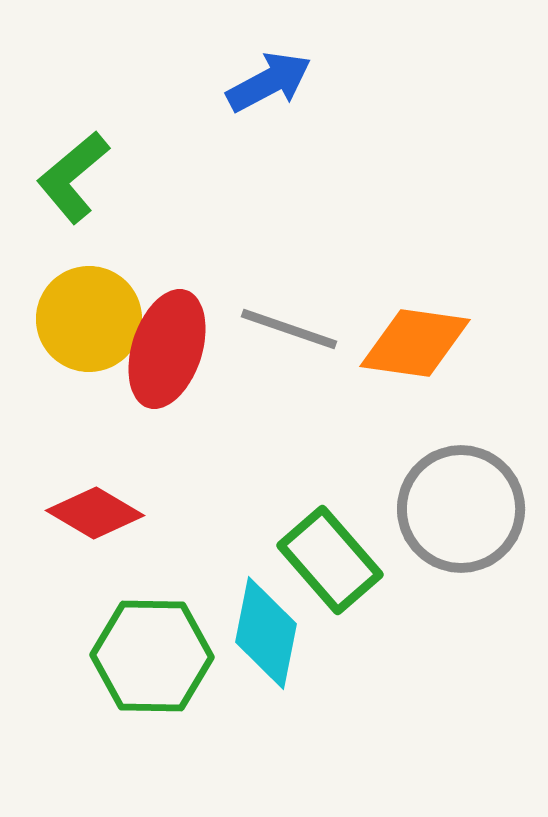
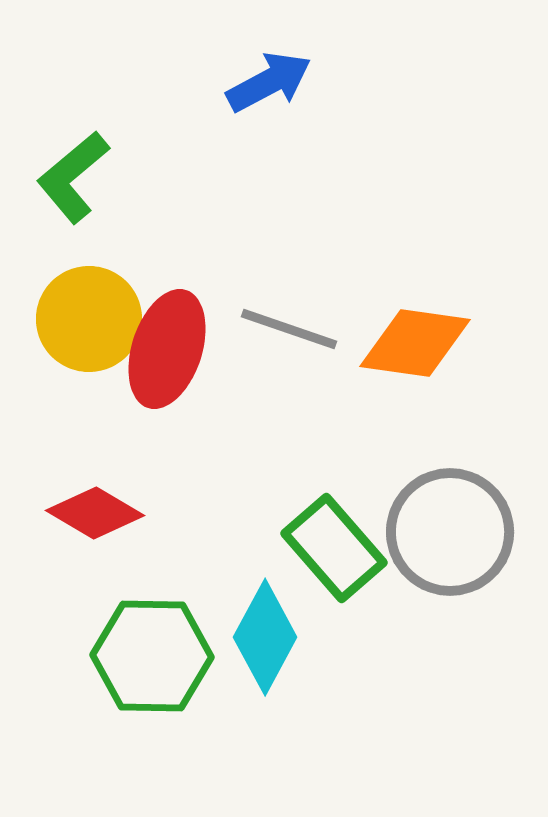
gray circle: moved 11 px left, 23 px down
green rectangle: moved 4 px right, 12 px up
cyan diamond: moved 1 px left, 4 px down; rotated 17 degrees clockwise
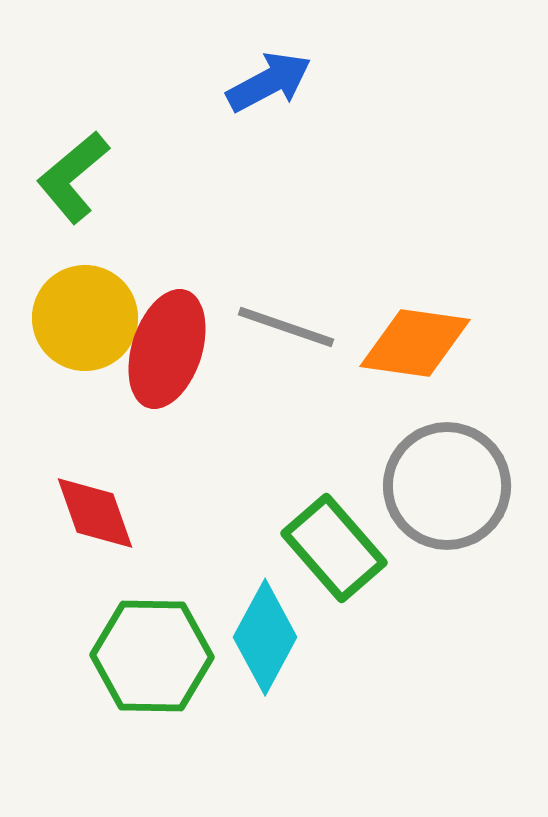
yellow circle: moved 4 px left, 1 px up
gray line: moved 3 px left, 2 px up
red diamond: rotated 40 degrees clockwise
gray circle: moved 3 px left, 46 px up
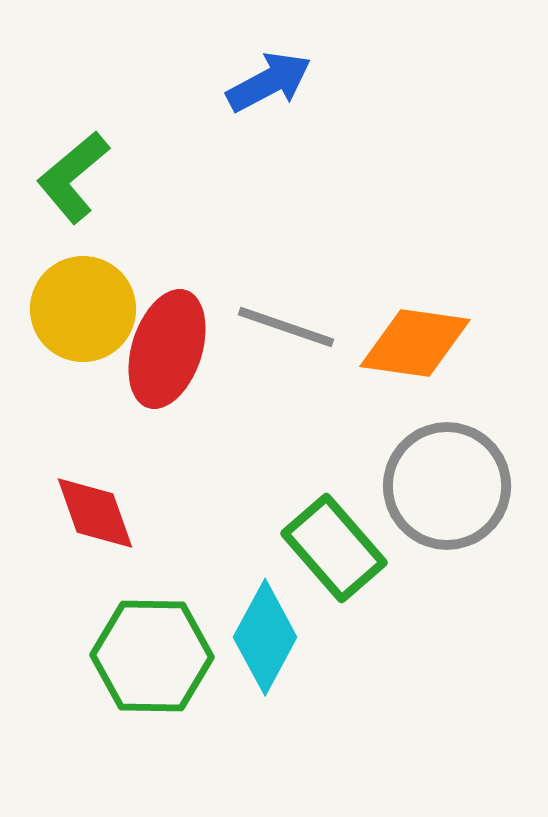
yellow circle: moved 2 px left, 9 px up
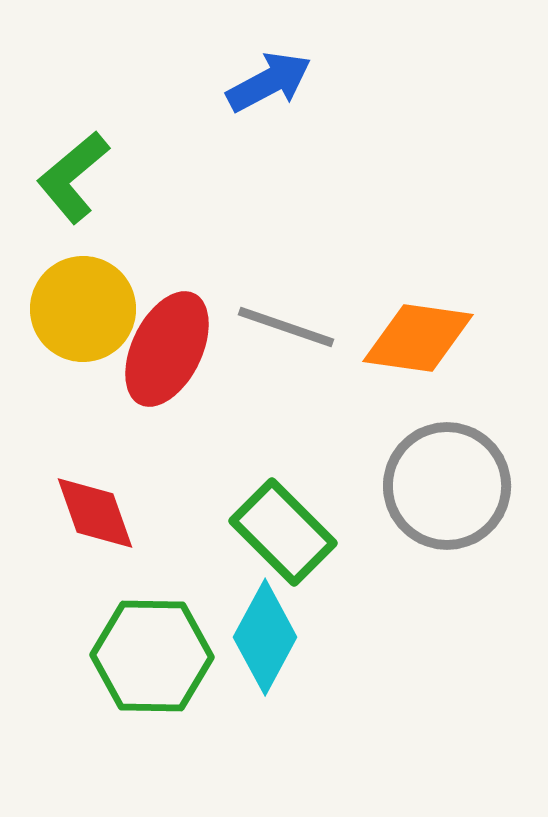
orange diamond: moved 3 px right, 5 px up
red ellipse: rotated 8 degrees clockwise
green rectangle: moved 51 px left, 16 px up; rotated 4 degrees counterclockwise
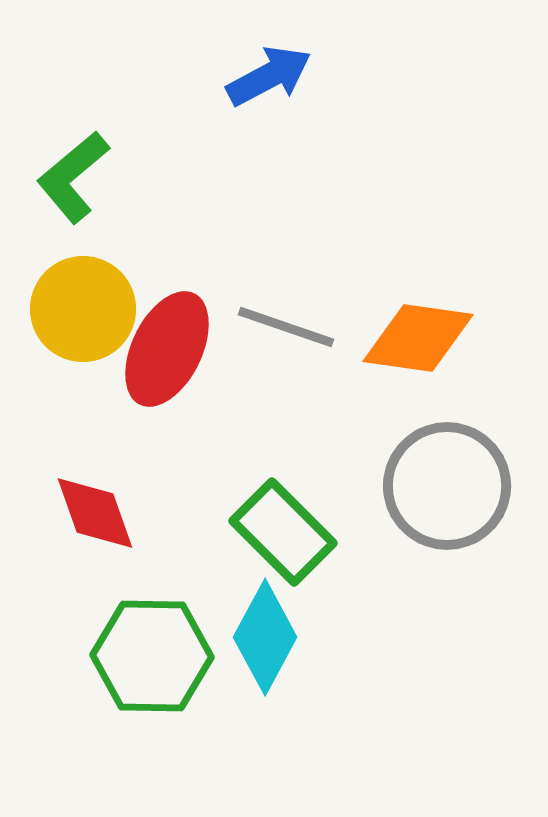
blue arrow: moved 6 px up
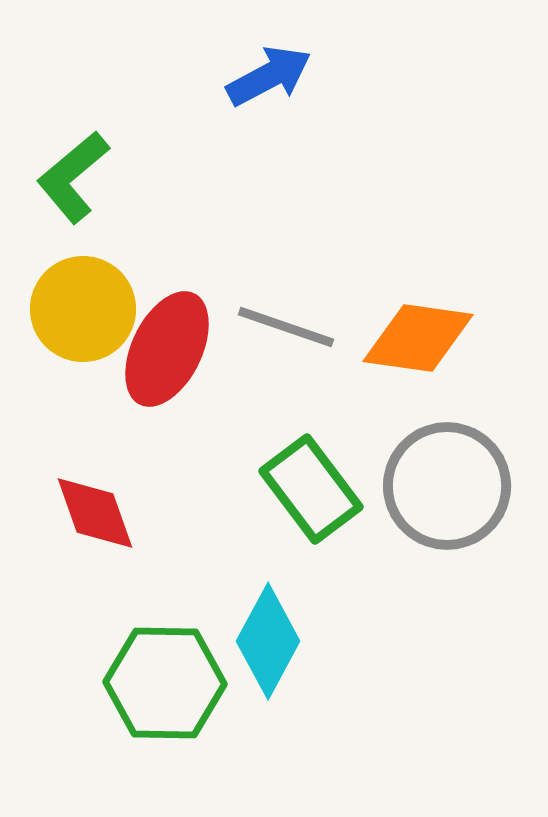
green rectangle: moved 28 px right, 43 px up; rotated 8 degrees clockwise
cyan diamond: moved 3 px right, 4 px down
green hexagon: moved 13 px right, 27 px down
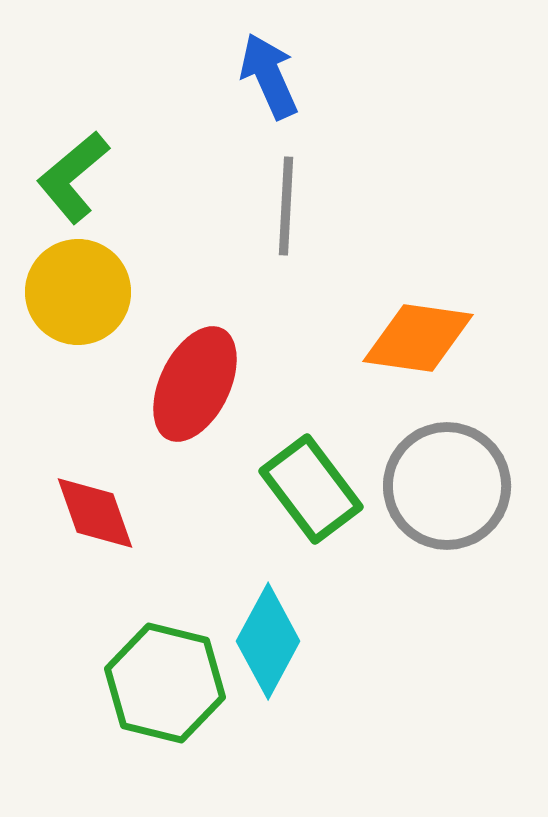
blue arrow: rotated 86 degrees counterclockwise
yellow circle: moved 5 px left, 17 px up
gray line: moved 121 px up; rotated 74 degrees clockwise
red ellipse: moved 28 px right, 35 px down
green hexagon: rotated 13 degrees clockwise
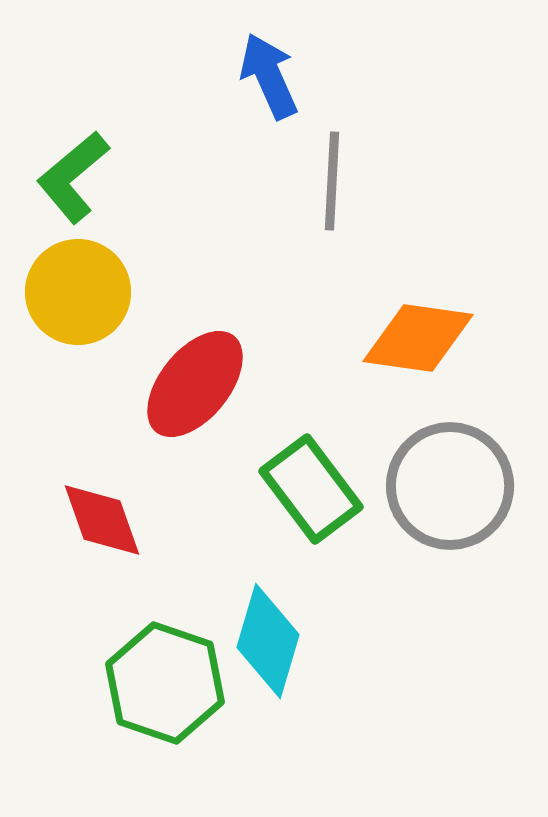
gray line: moved 46 px right, 25 px up
red ellipse: rotated 13 degrees clockwise
gray circle: moved 3 px right
red diamond: moved 7 px right, 7 px down
cyan diamond: rotated 12 degrees counterclockwise
green hexagon: rotated 5 degrees clockwise
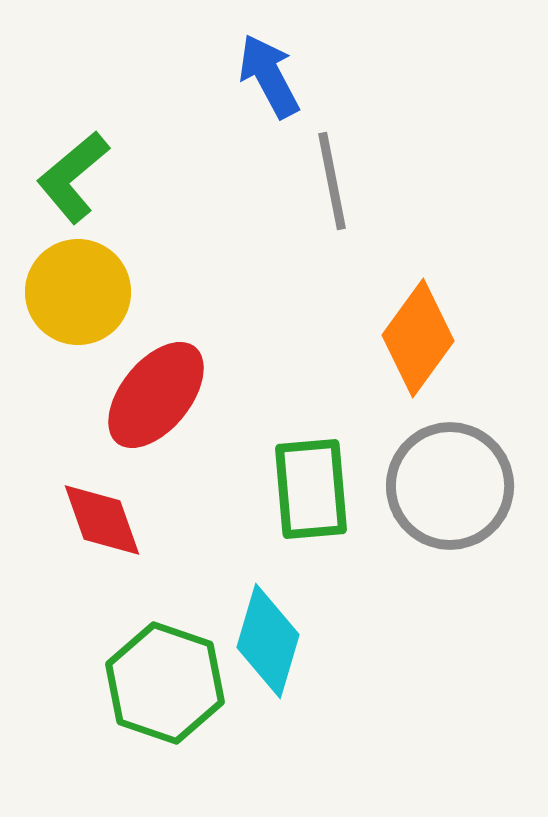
blue arrow: rotated 4 degrees counterclockwise
gray line: rotated 14 degrees counterclockwise
orange diamond: rotated 62 degrees counterclockwise
red ellipse: moved 39 px left, 11 px down
green rectangle: rotated 32 degrees clockwise
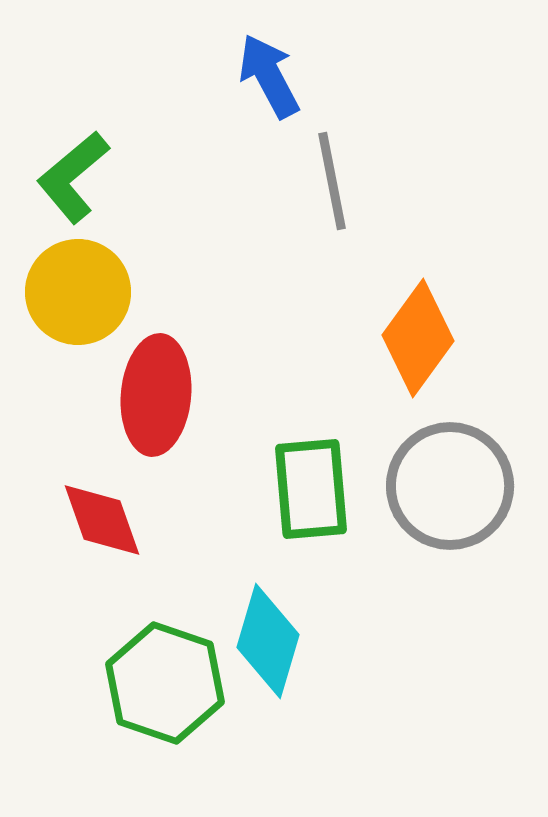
red ellipse: rotated 34 degrees counterclockwise
